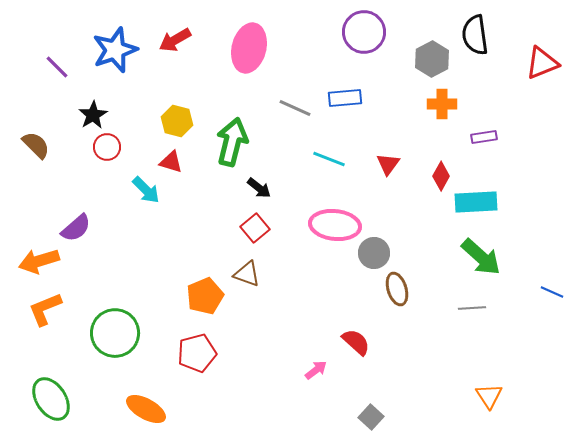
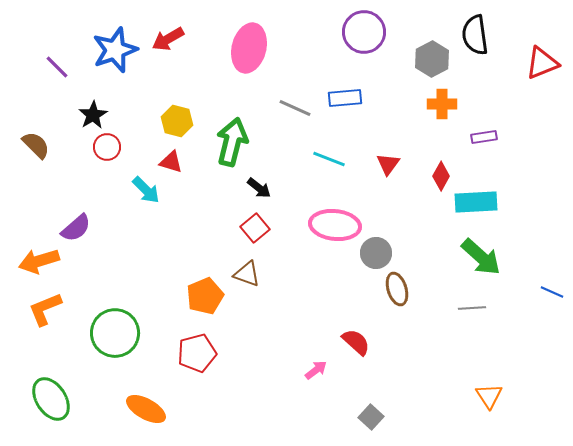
red arrow at (175, 40): moved 7 px left, 1 px up
gray circle at (374, 253): moved 2 px right
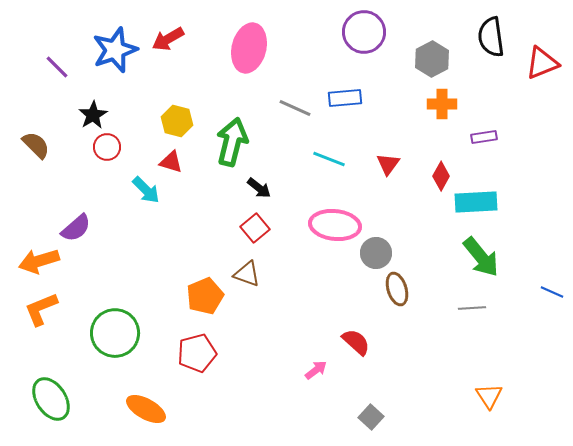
black semicircle at (475, 35): moved 16 px right, 2 px down
green arrow at (481, 257): rotated 9 degrees clockwise
orange L-shape at (45, 309): moved 4 px left
